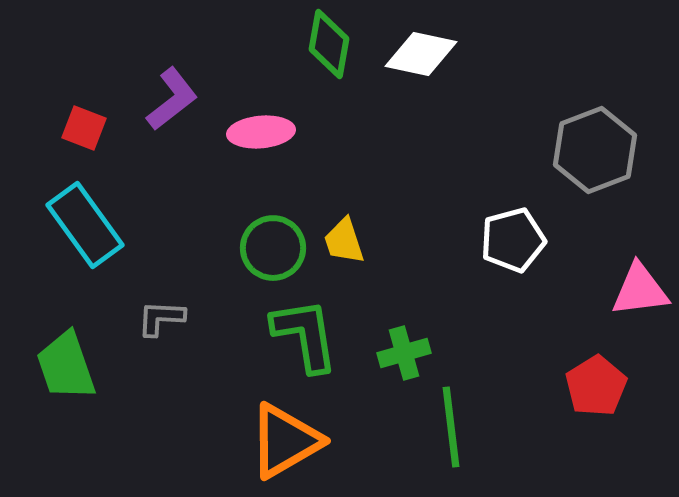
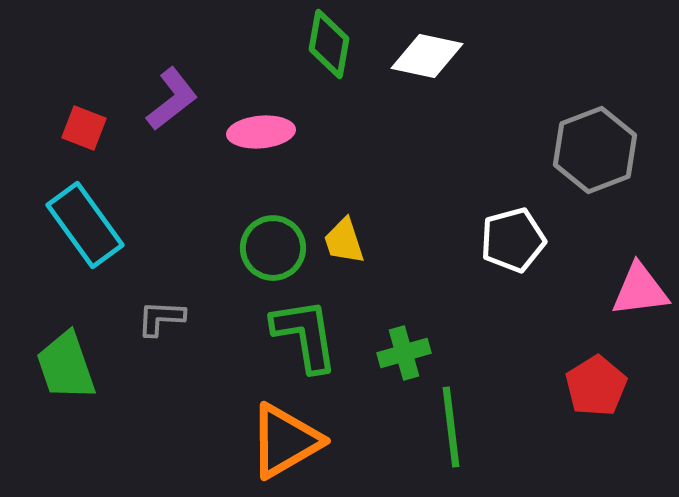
white diamond: moved 6 px right, 2 px down
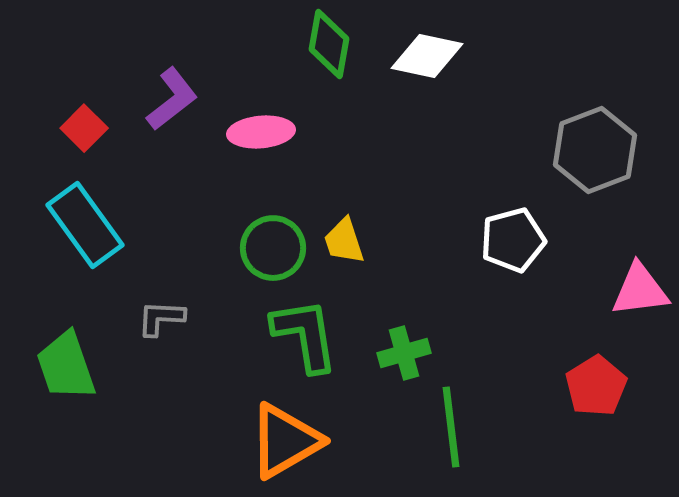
red square: rotated 24 degrees clockwise
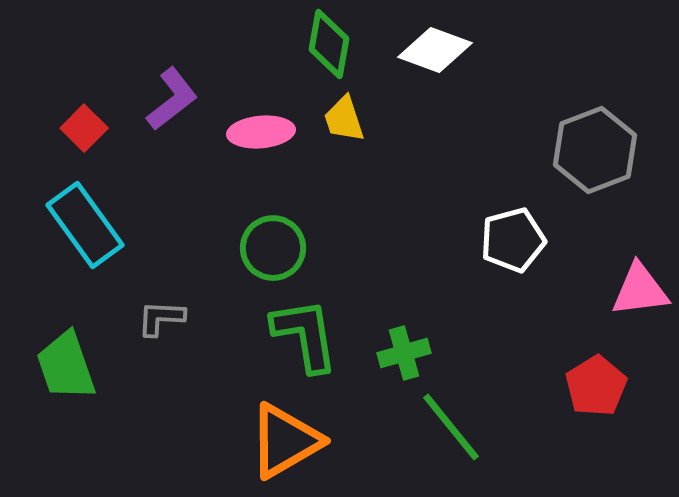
white diamond: moved 8 px right, 6 px up; rotated 8 degrees clockwise
yellow trapezoid: moved 122 px up
green line: rotated 32 degrees counterclockwise
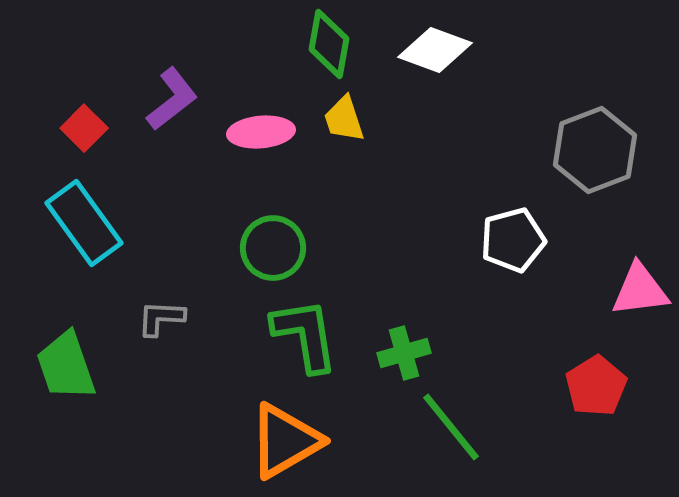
cyan rectangle: moved 1 px left, 2 px up
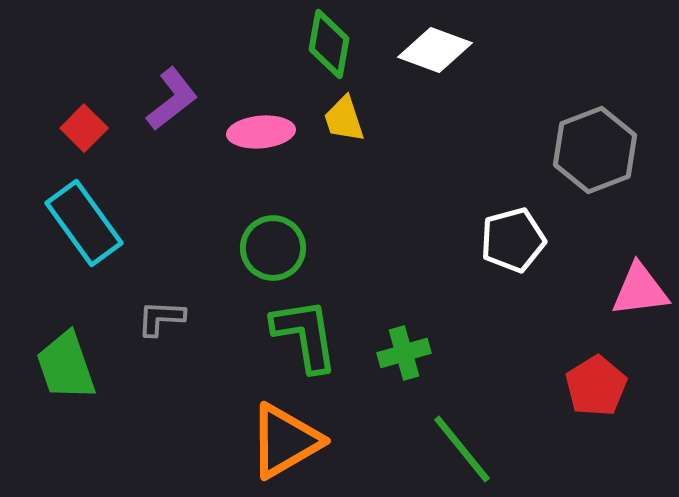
green line: moved 11 px right, 22 px down
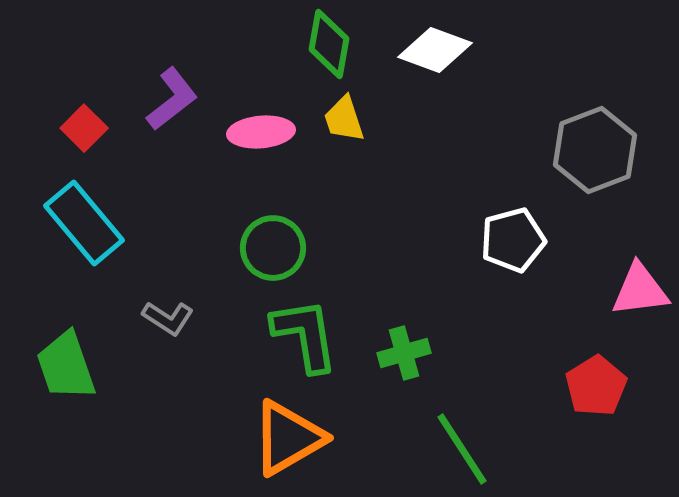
cyan rectangle: rotated 4 degrees counterclockwise
gray L-shape: moved 7 px right; rotated 150 degrees counterclockwise
orange triangle: moved 3 px right, 3 px up
green line: rotated 6 degrees clockwise
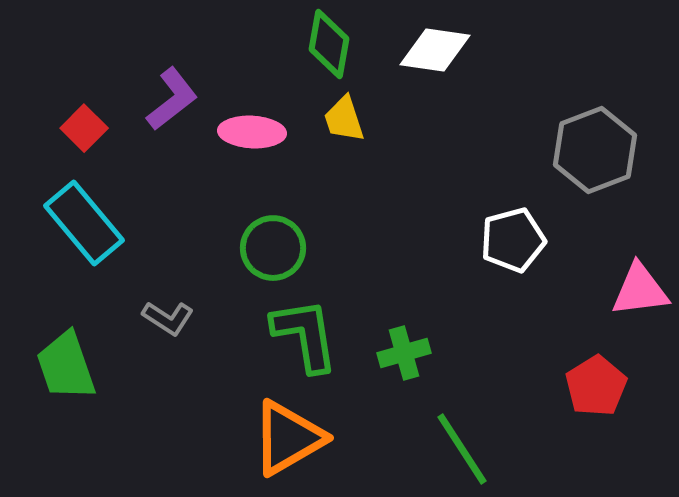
white diamond: rotated 12 degrees counterclockwise
pink ellipse: moved 9 px left; rotated 8 degrees clockwise
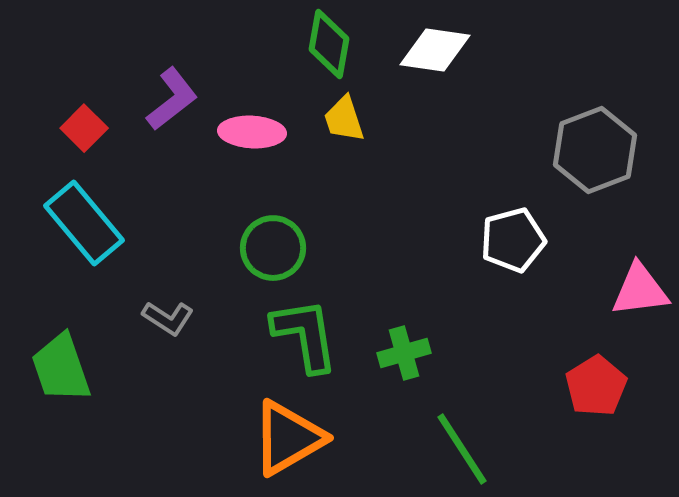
green trapezoid: moved 5 px left, 2 px down
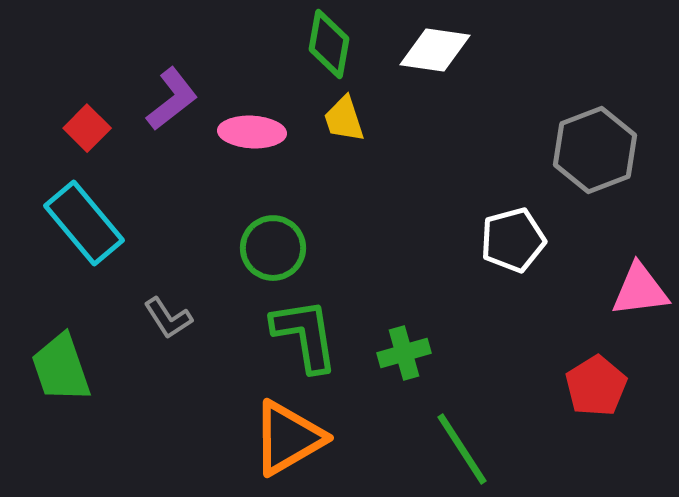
red square: moved 3 px right
gray L-shape: rotated 24 degrees clockwise
